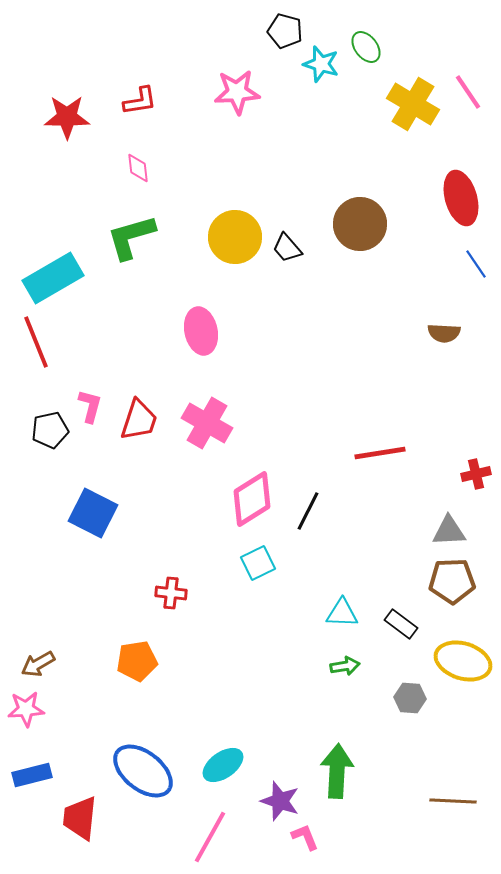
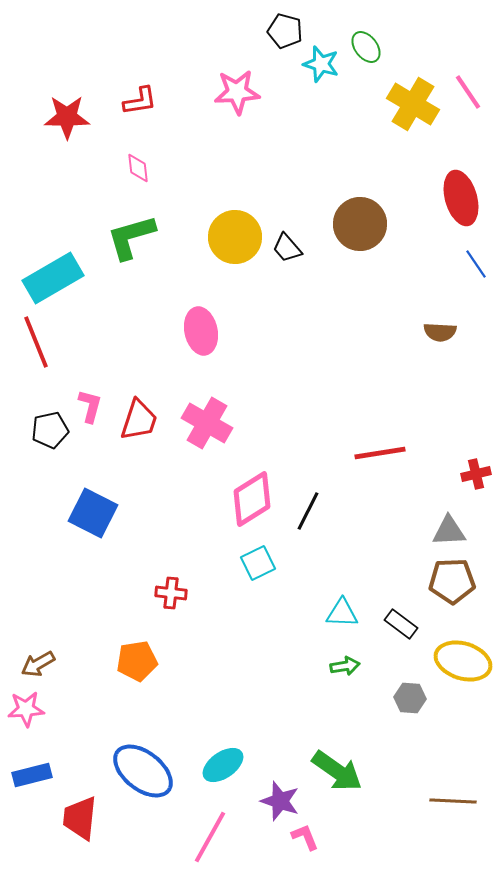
brown semicircle at (444, 333): moved 4 px left, 1 px up
green arrow at (337, 771): rotated 122 degrees clockwise
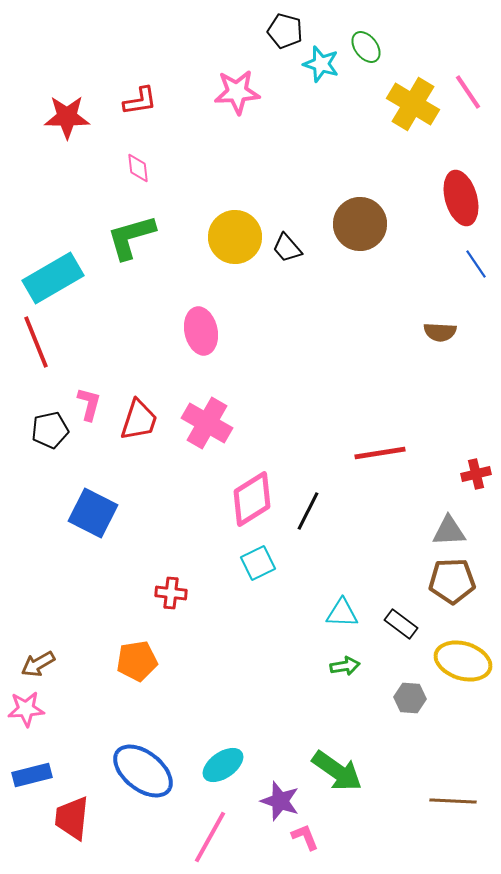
pink L-shape at (90, 406): moved 1 px left, 2 px up
red trapezoid at (80, 818): moved 8 px left
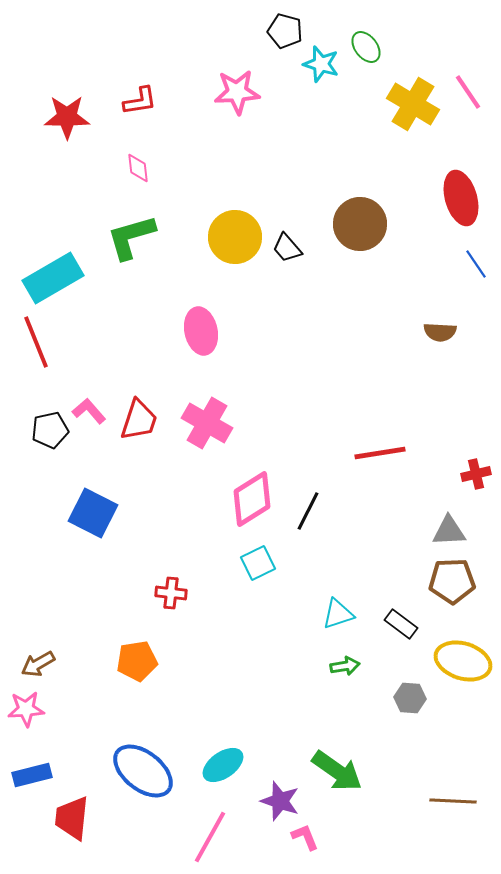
pink L-shape at (89, 404): moved 7 px down; rotated 56 degrees counterclockwise
cyan triangle at (342, 613): moved 4 px left, 1 px down; rotated 20 degrees counterclockwise
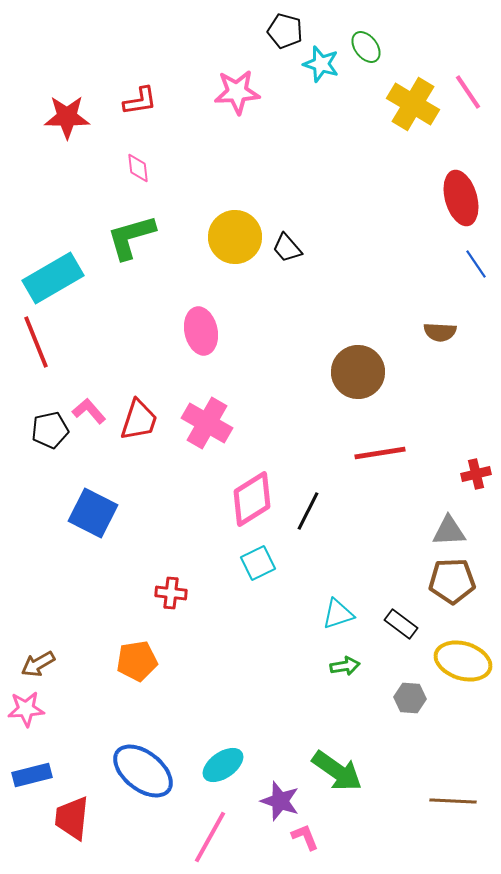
brown circle at (360, 224): moved 2 px left, 148 px down
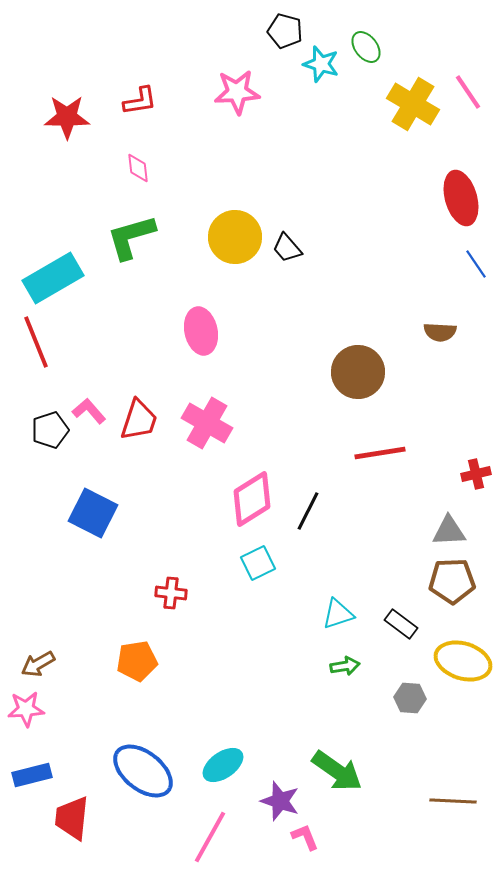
black pentagon at (50, 430): rotated 6 degrees counterclockwise
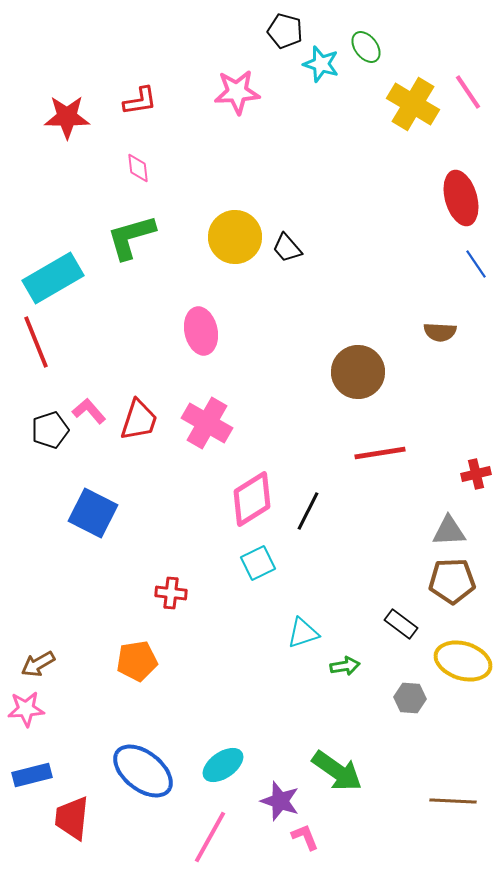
cyan triangle at (338, 614): moved 35 px left, 19 px down
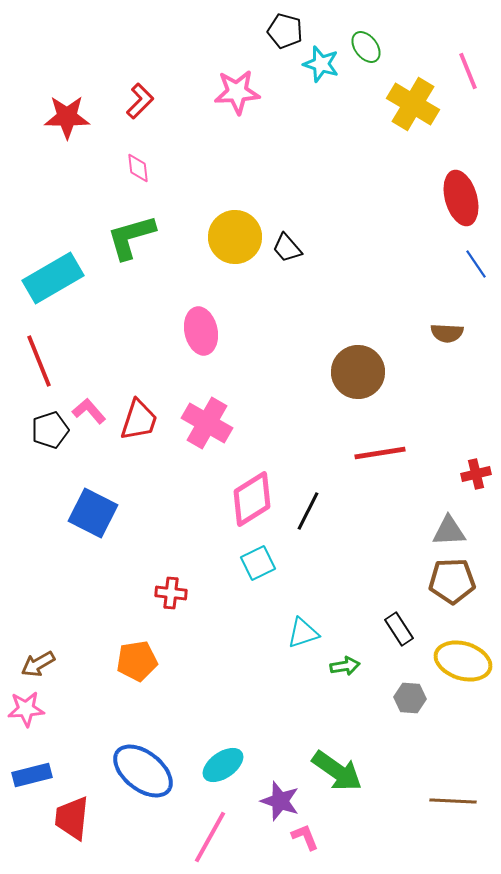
pink line at (468, 92): moved 21 px up; rotated 12 degrees clockwise
red L-shape at (140, 101): rotated 36 degrees counterclockwise
brown semicircle at (440, 332): moved 7 px right, 1 px down
red line at (36, 342): moved 3 px right, 19 px down
black rectangle at (401, 624): moved 2 px left, 5 px down; rotated 20 degrees clockwise
